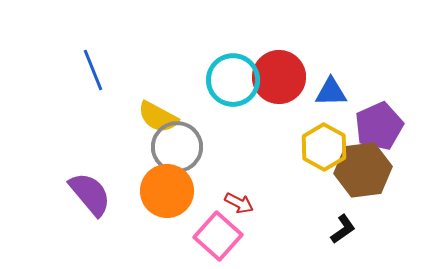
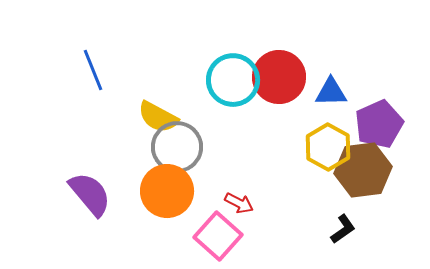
purple pentagon: moved 2 px up
yellow hexagon: moved 4 px right
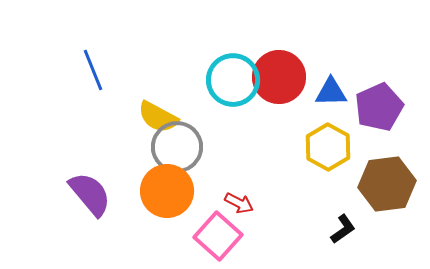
purple pentagon: moved 17 px up
brown hexagon: moved 24 px right, 14 px down
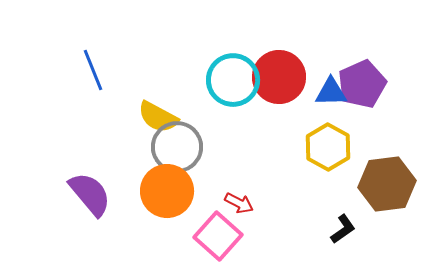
purple pentagon: moved 17 px left, 23 px up
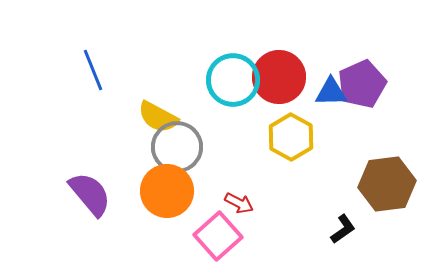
yellow hexagon: moved 37 px left, 10 px up
pink square: rotated 6 degrees clockwise
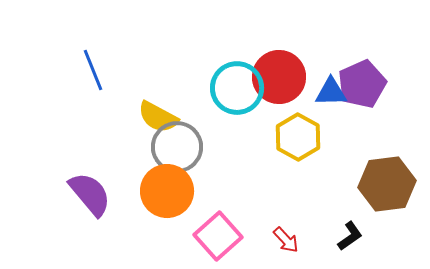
cyan circle: moved 4 px right, 8 px down
yellow hexagon: moved 7 px right
red arrow: moved 47 px right, 37 px down; rotated 20 degrees clockwise
black L-shape: moved 7 px right, 7 px down
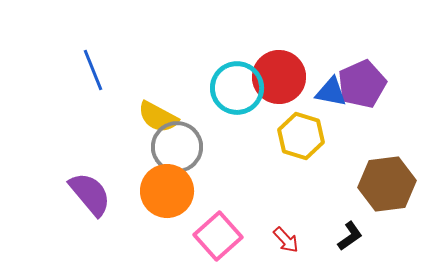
blue triangle: rotated 12 degrees clockwise
yellow hexagon: moved 3 px right, 1 px up; rotated 12 degrees counterclockwise
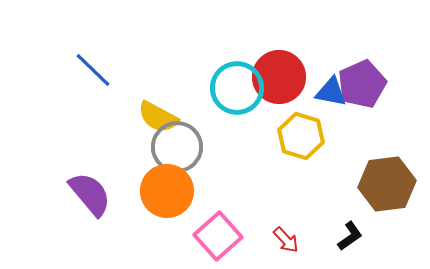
blue line: rotated 24 degrees counterclockwise
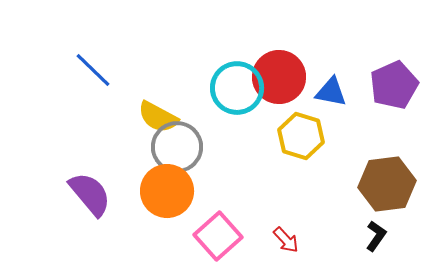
purple pentagon: moved 32 px right, 1 px down
black L-shape: moved 26 px right; rotated 20 degrees counterclockwise
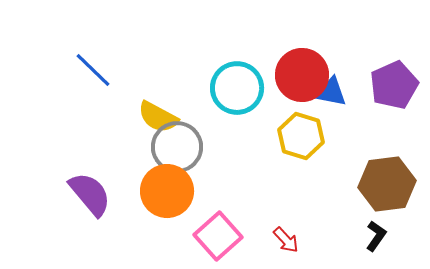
red circle: moved 23 px right, 2 px up
